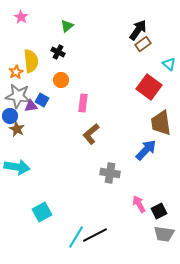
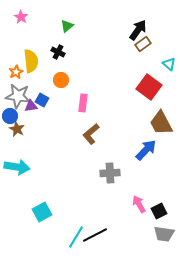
brown trapezoid: rotated 20 degrees counterclockwise
gray cross: rotated 12 degrees counterclockwise
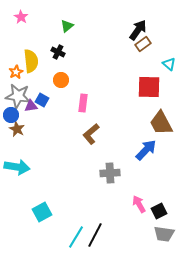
red square: rotated 35 degrees counterclockwise
blue circle: moved 1 px right, 1 px up
black line: rotated 35 degrees counterclockwise
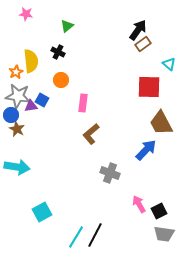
pink star: moved 5 px right, 3 px up; rotated 24 degrees counterclockwise
gray cross: rotated 24 degrees clockwise
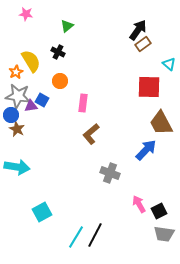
yellow semicircle: rotated 25 degrees counterclockwise
orange circle: moved 1 px left, 1 px down
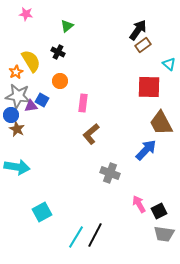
brown rectangle: moved 1 px down
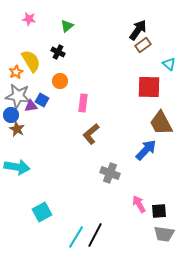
pink star: moved 3 px right, 5 px down
black square: rotated 21 degrees clockwise
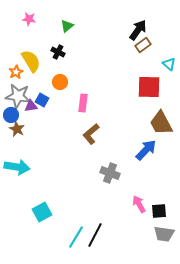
orange circle: moved 1 px down
